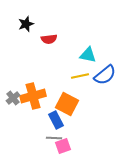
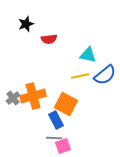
orange square: moved 1 px left
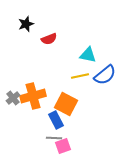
red semicircle: rotated 14 degrees counterclockwise
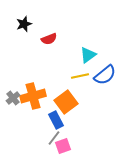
black star: moved 2 px left
cyan triangle: rotated 48 degrees counterclockwise
orange square: moved 2 px up; rotated 25 degrees clockwise
gray line: rotated 56 degrees counterclockwise
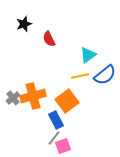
red semicircle: rotated 84 degrees clockwise
orange square: moved 1 px right, 1 px up
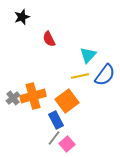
black star: moved 2 px left, 7 px up
cyan triangle: rotated 12 degrees counterclockwise
blue semicircle: rotated 15 degrees counterclockwise
pink square: moved 4 px right, 2 px up; rotated 21 degrees counterclockwise
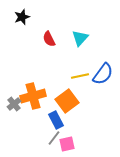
cyan triangle: moved 8 px left, 17 px up
blue semicircle: moved 2 px left, 1 px up
gray cross: moved 1 px right, 6 px down
pink square: rotated 28 degrees clockwise
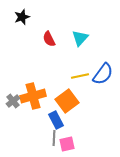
gray cross: moved 1 px left, 3 px up
gray line: rotated 35 degrees counterclockwise
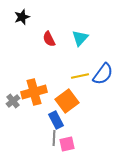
orange cross: moved 1 px right, 4 px up
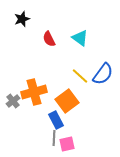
black star: moved 2 px down
cyan triangle: rotated 36 degrees counterclockwise
yellow line: rotated 54 degrees clockwise
